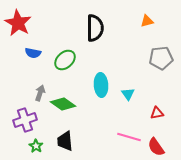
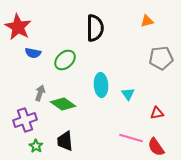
red star: moved 4 px down
pink line: moved 2 px right, 1 px down
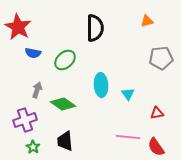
gray arrow: moved 3 px left, 3 px up
pink line: moved 3 px left, 1 px up; rotated 10 degrees counterclockwise
green star: moved 3 px left, 1 px down
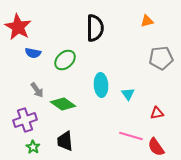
gray arrow: rotated 126 degrees clockwise
pink line: moved 3 px right, 1 px up; rotated 10 degrees clockwise
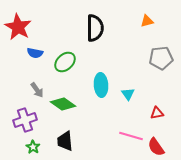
blue semicircle: moved 2 px right
green ellipse: moved 2 px down
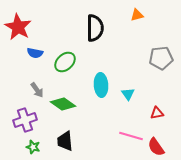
orange triangle: moved 10 px left, 6 px up
green star: rotated 16 degrees counterclockwise
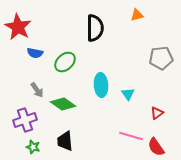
red triangle: rotated 24 degrees counterclockwise
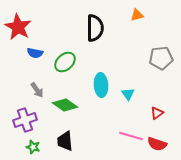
green diamond: moved 2 px right, 1 px down
red semicircle: moved 1 px right, 3 px up; rotated 36 degrees counterclockwise
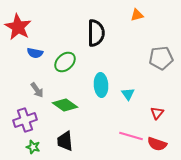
black semicircle: moved 1 px right, 5 px down
red triangle: rotated 16 degrees counterclockwise
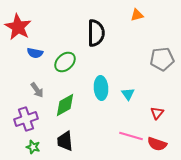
gray pentagon: moved 1 px right, 1 px down
cyan ellipse: moved 3 px down
green diamond: rotated 65 degrees counterclockwise
purple cross: moved 1 px right, 1 px up
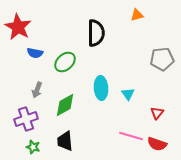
gray arrow: rotated 56 degrees clockwise
